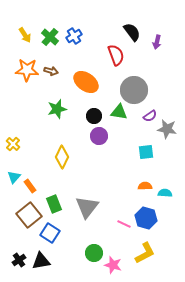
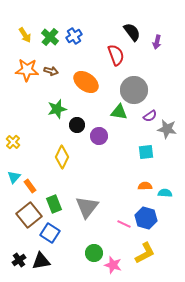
black circle: moved 17 px left, 9 px down
yellow cross: moved 2 px up
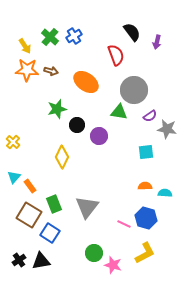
yellow arrow: moved 11 px down
brown square: rotated 20 degrees counterclockwise
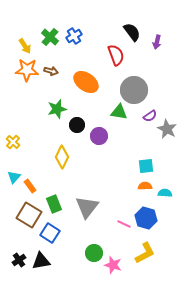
gray star: rotated 18 degrees clockwise
cyan square: moved 14 px down
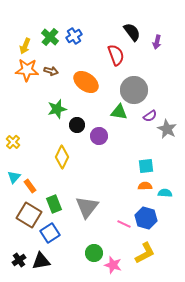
yellow arrow: rotated 56 degrees clockwise
blue square: rotated 24 degrees clockwise
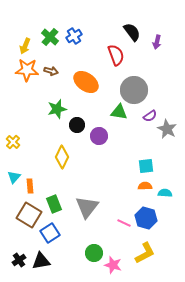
orange rectangle: rotated 32 degrees clockwise
pink line: moved 1 px up
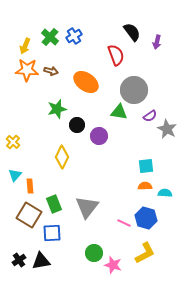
cyan triangle: moved 1 px right, 2 px up
blue square: moved 2 px right; rotated 30 degrees clockwise
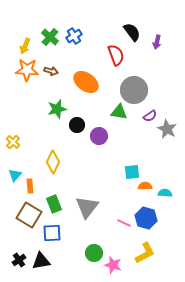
yellow diamond: moved 9 px left, 5 px down
cyan square: moved 14 px left, 6 px down
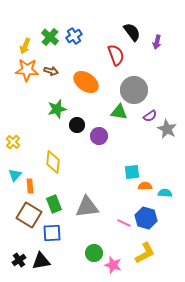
yellow diamond: rotated 20 degrees counterclockwise
gray triangle: rotated 45 degrees clockwise
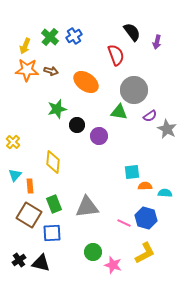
green circle: moved 1 px left, 1 px up
black triangle: moved 2 px down; rotated 24 degrees clockwise
